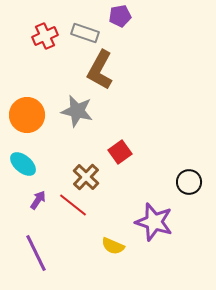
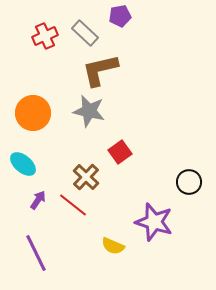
gray rectangle: rotated 24 degrees clockwise
brown L-shape: rotated 48 degrees clockwise
gray star: moved 12 px right
orange circle: moved 6 px right, 2 px up
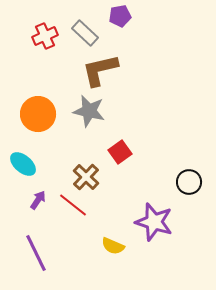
orange circle: moved 5 px right, 1 px down
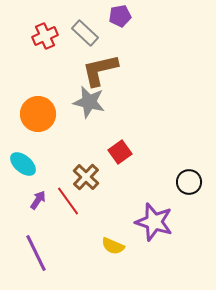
gray star: moved 9 px up
red line: moved 5 px left, 4 px up; rotated 16 degrees clockwise
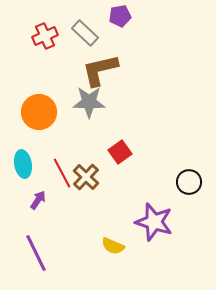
gray star: rotated 12 degrees counterclockwise
orange circle: moved 1 px right, 2 px up
cyan ellipse: rotated 40 degrees clockwise
red line: moved 6 px left, 28 px up; rotated 8 degrees clockwise
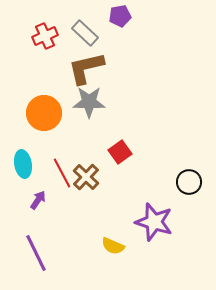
brown L-shape: moved 14 px left, 2 px up
orange circle: moved 5 px right, 1 px down
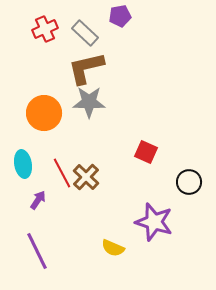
red cross: moved 7 px up
red square: moved 26 px right; rotated 30 degrees counterclockwise
yellow semicircle: moved 2 px down
purple line: moved 1 px right, 2 px up
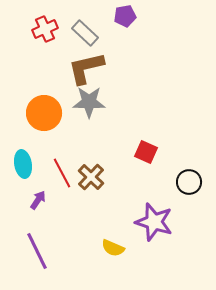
purple pentagon: moved 5 px right
brown cross: moved 5 px right
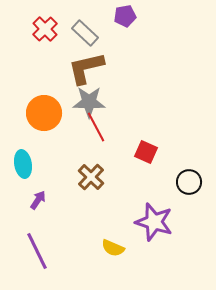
red cross: rotated 20 degrees counterclockwise
red line: moved 34 px right, 46 px up
